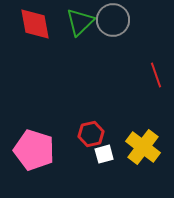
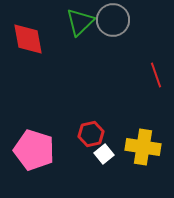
red diamond: moved 7 px left, 15 px down
yellow cross: rotated 28 degrees counterclockwise
white square: rotated 24 degrees counterclockwise
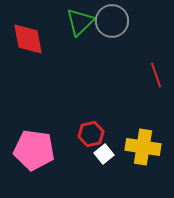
gray circle: moved 1 px left, 1 px down
pink pentagon: rotated 9 degrees counterclockwise
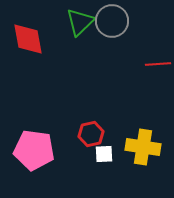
red line: moved 2 px right, 11 px up; rotated 75 degrees counterclockwise
white square: rotated 36 degrees clockwise
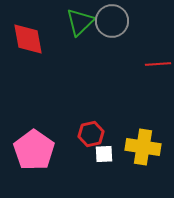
pink pentagon: rotated 27 degrees clockwise
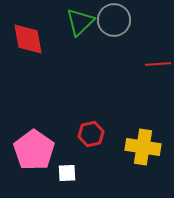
gray circle: moved 2 px right, 1 px up
white square: moved 37 px left, 19 px down
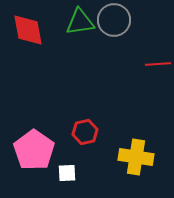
green triangle: rotated 36 degrees clockwise
red diamond: moved 9 px up
red hexagon: moved 6 px left, 2 px up
yellow cross: moved 7 px left, 10 px down
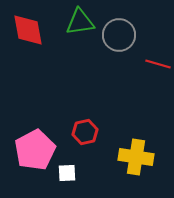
gray circle: moved 5 px right, 15 px down
red line: rotated 20 degrees clockwise
pink pentagon: moved 1 px right; rotated 9 degrees clockwise
